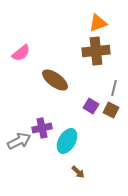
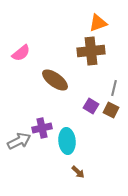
brown cross: moved 5 px left
cyan ellipse: rotated 35 degrees counterclockwise
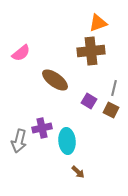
purple square: moved 2 px left, 5 px up
gray arrow: rotated 130 degrees clockwise
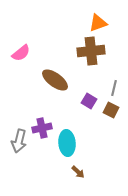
cyan ellipse: moved 2 px down
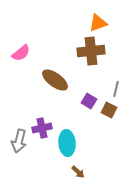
gray line: moved 2 px right, 1 px down
brown square: moved 2 px left
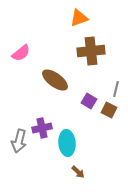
orange triangle: moved 19 px left, 5 px up
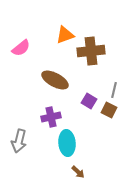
orange triangle: moved 14 px left, 17 px down
pink semicircle: moved 5 px up
brown ellipse: rotated 8 degrees counterclockwise
gray line: moved 2 px left, 1 px down
purple cross: moved 9 px right, 11 px up
